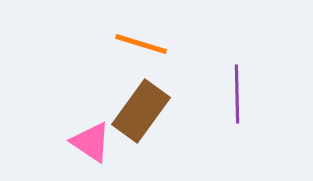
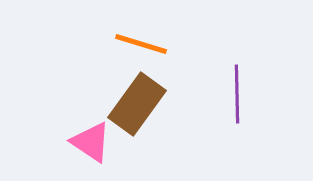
brown rectangle: moved 4 px left, 7 px up
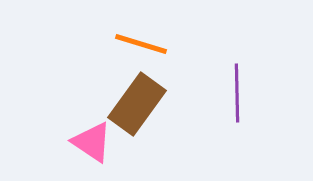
purple line: moved 1 px up
pink triangle: moved 1 px right
